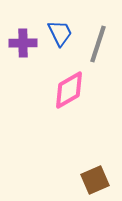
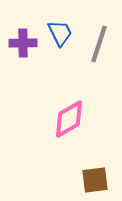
gray line: moved 1 px right
pink diamond: moved 29 px down
brown square: rotated 16 degrees clockwise
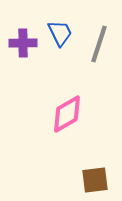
pink diamond: moved 2 px left, 5 px up
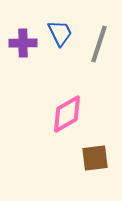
brown square: moved 22 px up
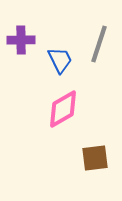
blue trapezoid: moved 27 px down
purple cross: moved 2 px left, 3 px up
pink diamond: moved 4 px left, 5 px up
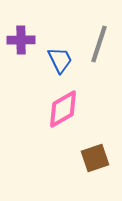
brown square: rotated 12 degrees counterclockwise
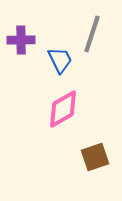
gray line: moved 7 px left, 10 px up
brown square: moved 1 px up
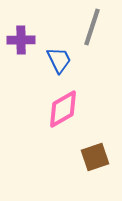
gray line: moved 7 px up
blue trapezoid: moved 1 px left
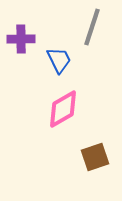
purple cross: moved 1 px up
